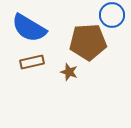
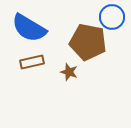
blue circle: moved 2 px down
brown pentagon: rotated 15 degrees clockwise
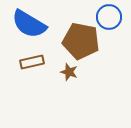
blue circle: moved 3 px left
blue semicircle: moved 4 px up
brown pentagon: moved 7 px left, 1 px up
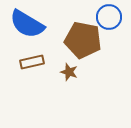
blue semicircle: moved 2 px left
brown pentagon: moved 2 px right, 1 px up
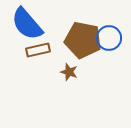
blue circle: moved 21 px down
blue semicircle: rotated 18 degrees clockwise
brown rectangle: moved 6 px right, 12 px up
